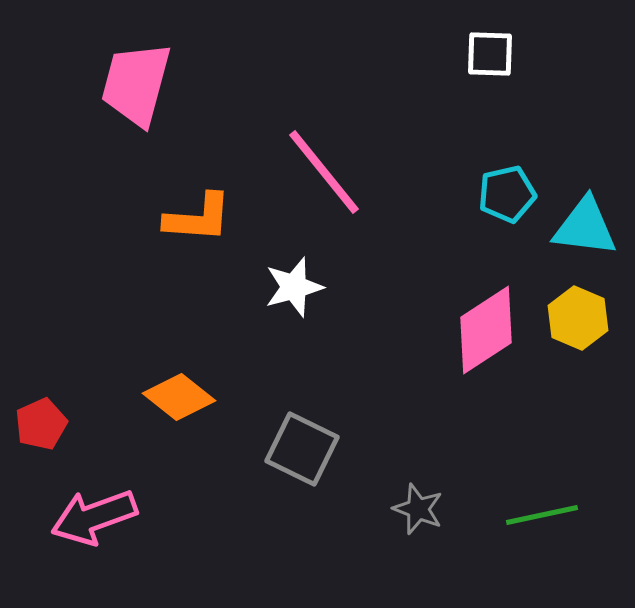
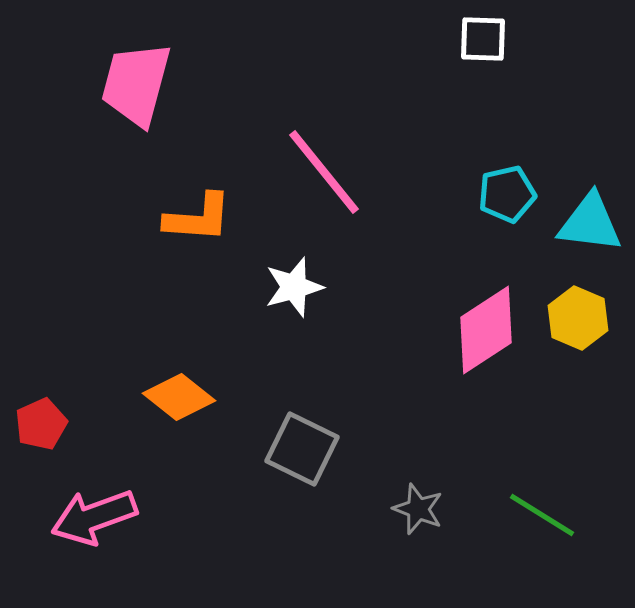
white square: moved 7 px left, 15 px up
cyan triangle: moved 5 px right, 4 px up
green line: rotated 44 degrees clockwise
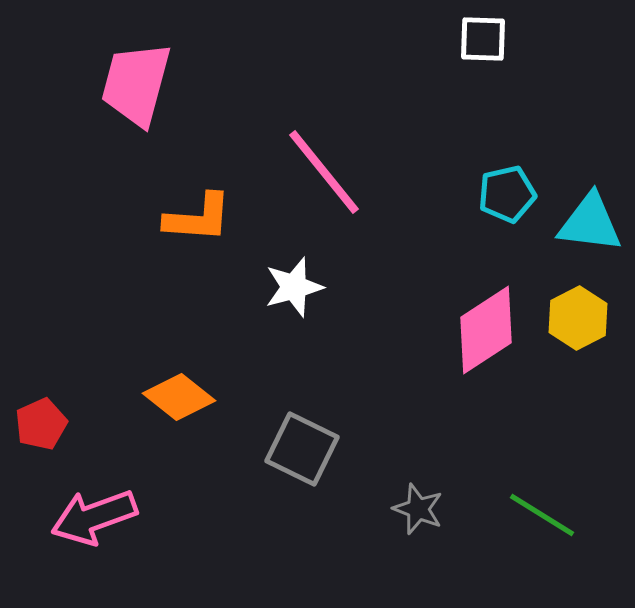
yellow hexagon: rotated 10 degrees clockwise
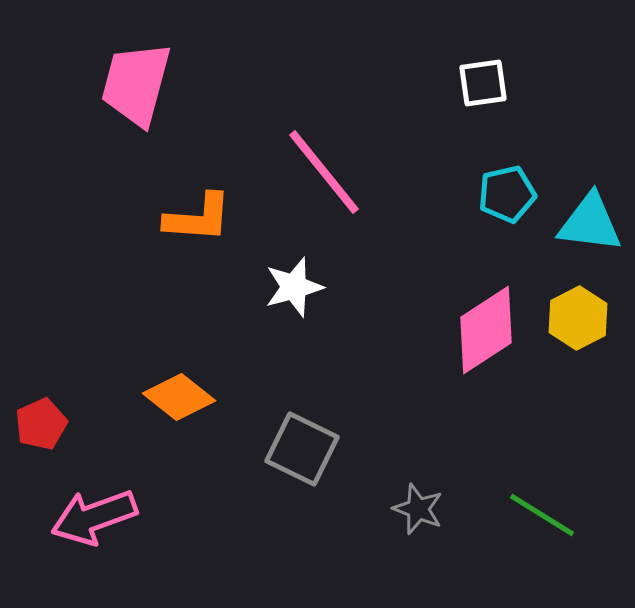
white square: moved 44 px down; rotated 10 degrees counterclockwise
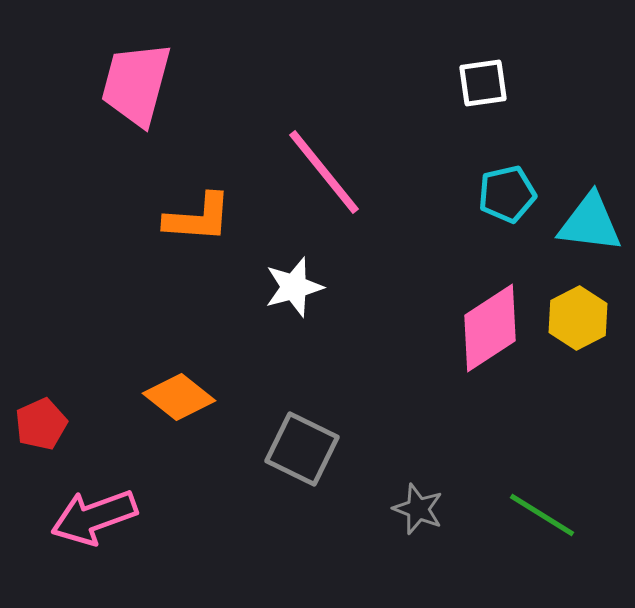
pink diamond: moved 4 px right, 2 px up
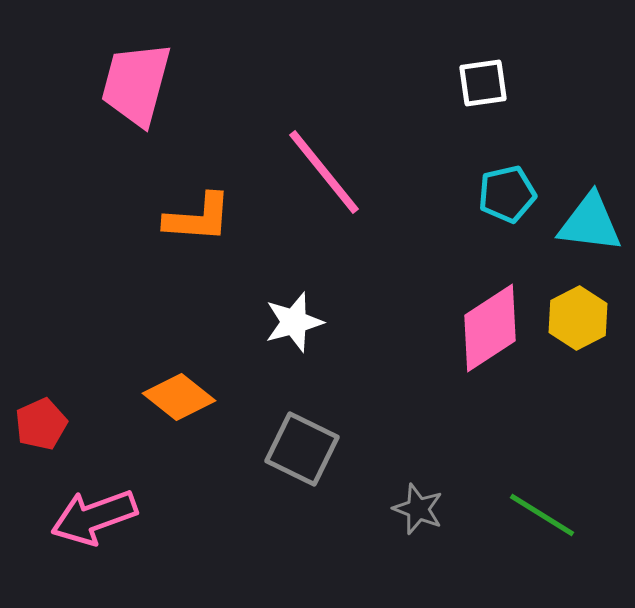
white star: moved 35 px down
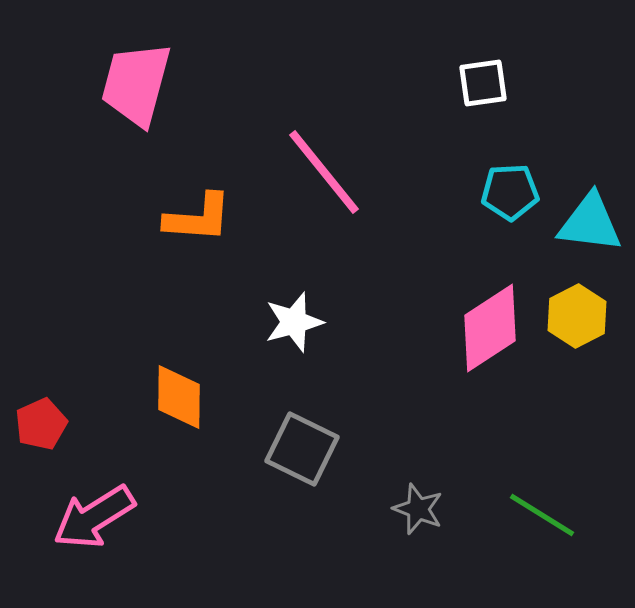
cyan pentagon: moved 3 px right, 2 px up; rotated 10 degrees clockwise
yellow hexagon: moved 1 px left, 2 px up
orange diamond: rotated 52 degrees clockwise
pink arrow: rotated 12 degrees counterclockwise
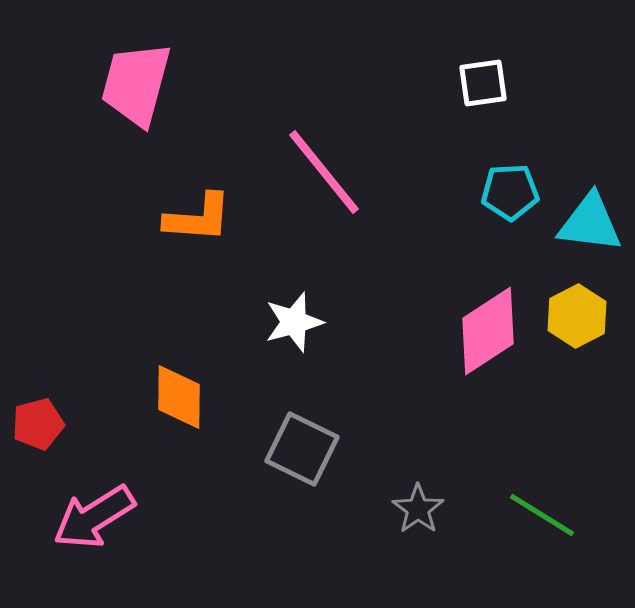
pink diamond: moved 2 px left, 3 px down
red pentagon: moved 3 px left; rotated 9 degrees clockwise
gray star: rotated 15 degrees clockwise
